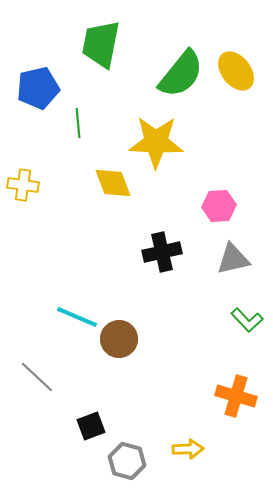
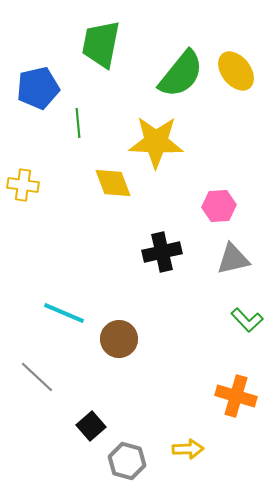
cyan line: moved 13 px left, 4 px up
black square: rotated 20 degrees counterclockwise
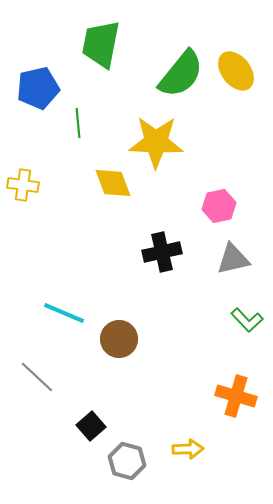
pink hexagon: rotated 8 degrees counterclockwise
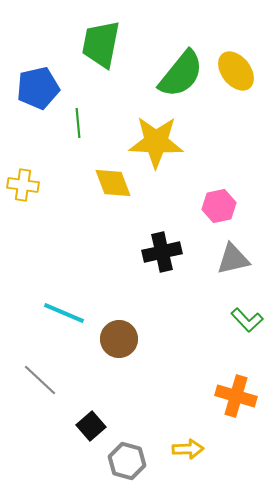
gray line: moved 3 px right, 3 px down
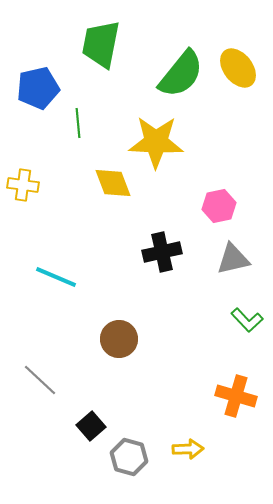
yellow ellipse: moved 2 px right, 3 px up
cyan line: moved 8 px left, 36 px up
gray hexagon: moved 2 px right, 4 px up
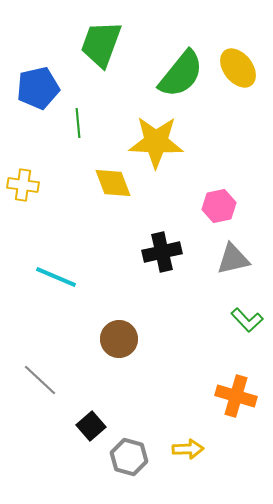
green trapezoid: rotated 9 degrees clockwise
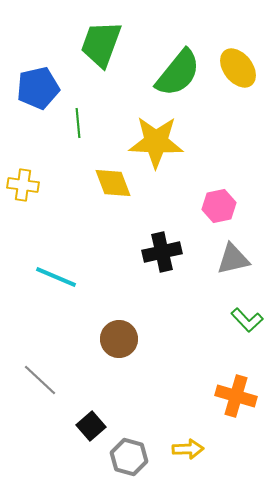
green semicircle: moved 3 px left, 1 px up
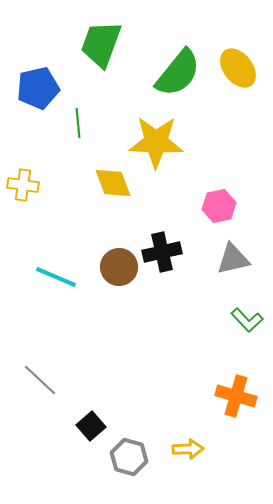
brown circle: moved 72 px up
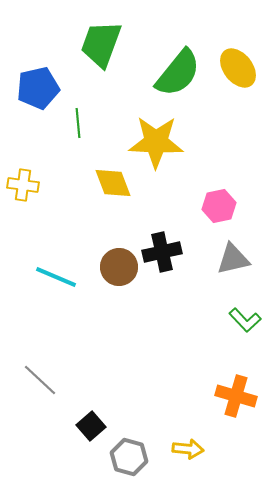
green L-shape: moved 2 px left
yellow arrow: rotated 8 degrees clockwise
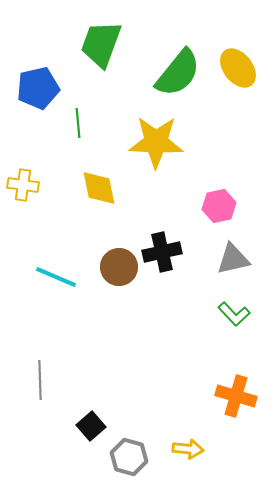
yellow diamond: moved 14 px left, 5 px down; rotated 9 degrees clockwise
green L-shape: moved 11 px left, 6 px up
gray line: rotated 45 degrees clockwise
